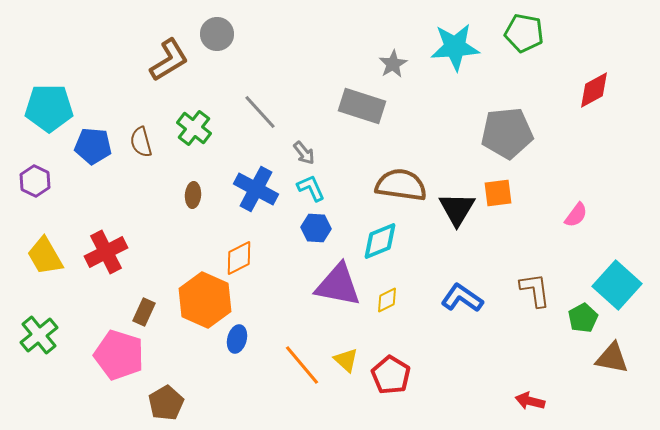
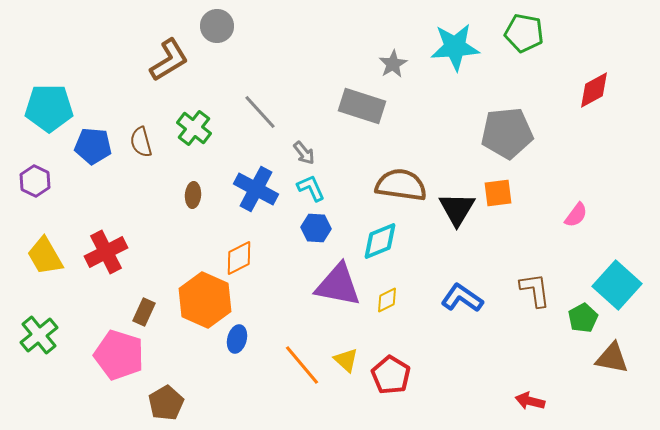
gray circle at (217, 34): moved 8 px up
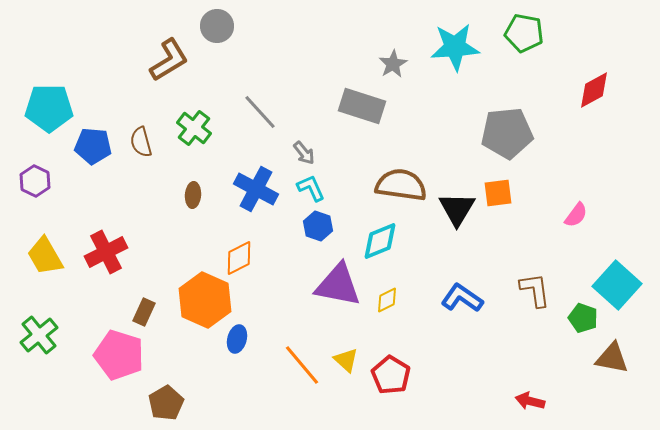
blue hexagon at (316, 228): moved 2 px right, 2 px up; rotated 16 degrees clockwise
green pentagon at (583, 318): rotated 24 degrees counterclockwise
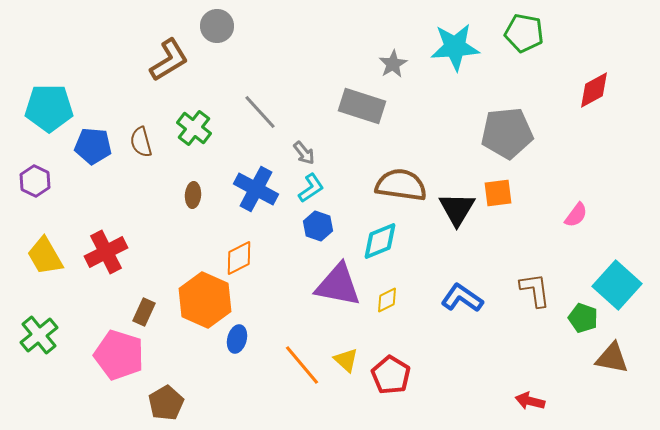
cyan L-shape at (311, 188): rotated 80 degrees clockwise
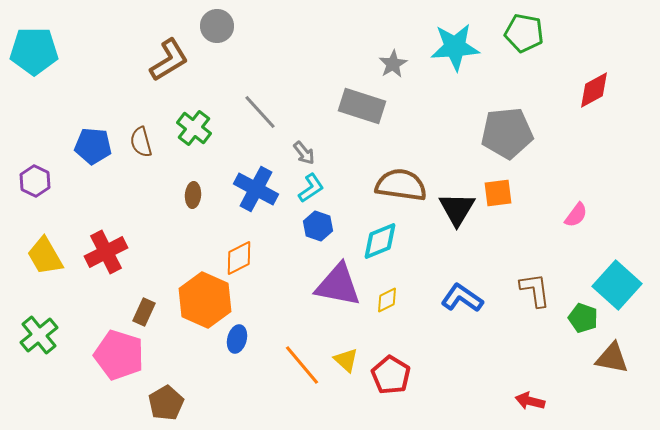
cyan pentagon at (49, 108): moved 15 px left, 57 px up
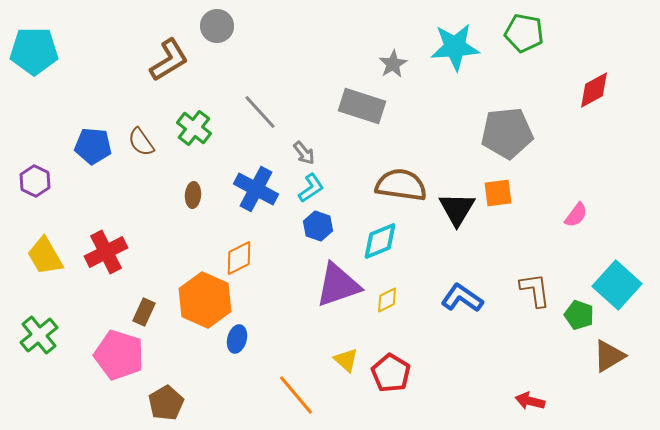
brown semicircle at (141, 142): rotated 20 degrees counterclockwise
purple triangle at (338, 285): rotated 30 degrees counterclockwise
green pentagon at (583, 318): moved 4 px left, 3 px up
brown triangle at (612, 358): moved 3 px left, 2 px up; rotated 42 degrees counterclockwise
orange line at (302, 365): moved 6 px left, 30 px down
red pentagon at (391, 375): moved 2 px up
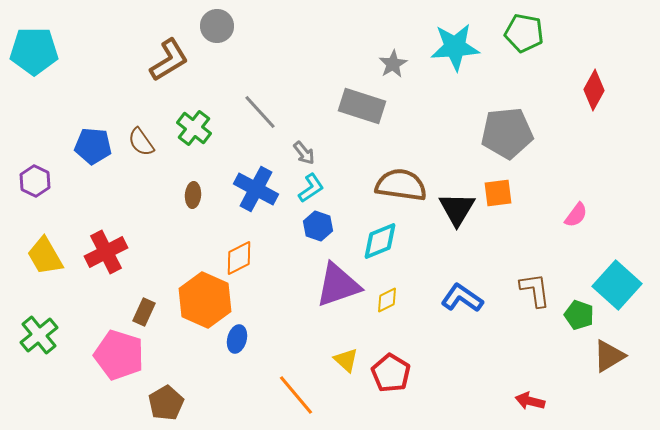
red diamond at (594, 90): rotated 33 degrees counterclockwise
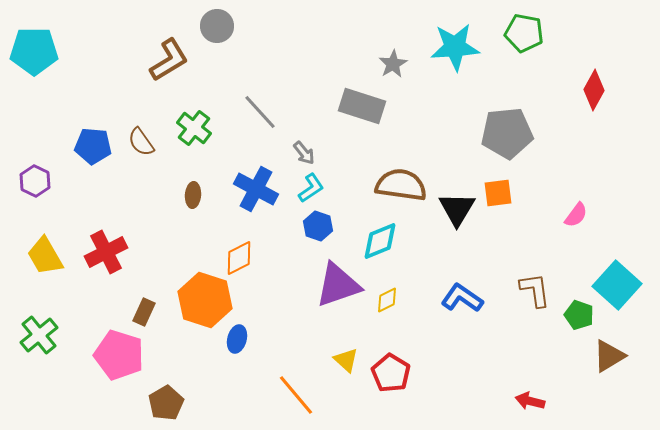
orange hexagon at (205, 300): rotated 6 degrees counterclockwise
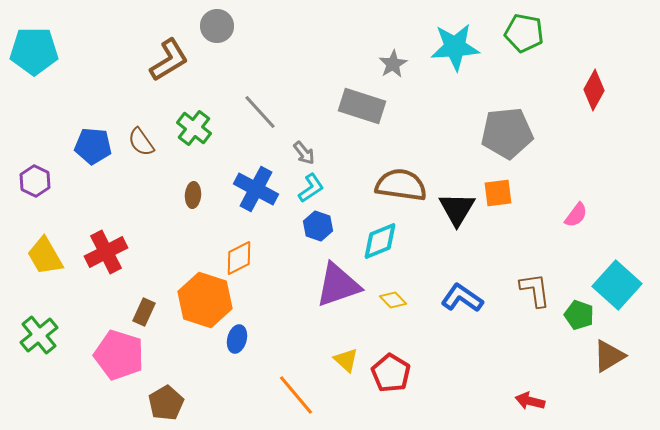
yellow diamond at (387, 300): moved 6 px right; rotated 72 degrees clockwise
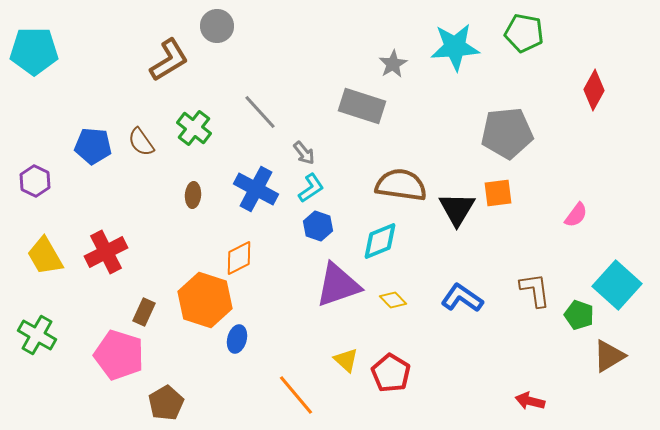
green cross at (39, 335): moved 2 px left; rotated 21 degrees counterclockwise
